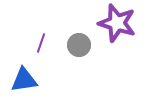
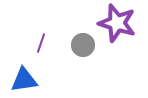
gray circle: moved 4 px right
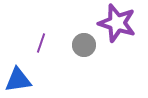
gray circle: moved 1 px right
blue triangle: moved 6 px left
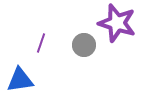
blue triangle: moved 2 px right
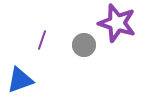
purple line: moved 1 px right, 3 px up
blue triangle: rotated 12 degrees counterclockwise
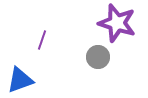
gray circle: moved 14 px right, 12 px down
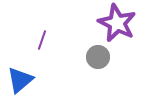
purple star: rotated 9 degrees clockwise
blue triangle: rotated 20 degrees counterclockwise
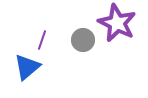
gray circle: moved 15 px left, 17 px up
blue triangle: moved 7 px right, 13 px up
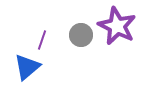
purple star: moved 3 px down
gray circle: moved 2 px left, 5 px up
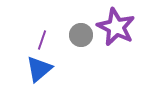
purple star: moved 1 px left, 1 px down
blue triangle: moved 12 px right, 2 px down
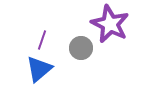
purple star: moved 6 px left, 3 px up
gray circle: moved 13 px down
